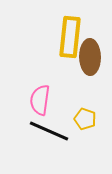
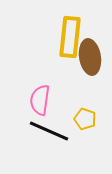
brown ellipse: rotated 8 degrees counterclockwise
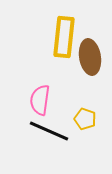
yellow rectangle: moved 6 px left
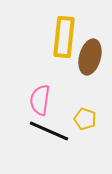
brown ellipse: rotated 24 degrees clockwise
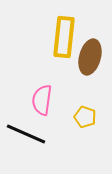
pink semicircle: moved 2 px right
yellow pentagon: moved 2 px up
black line: moved 23 px left, 3 px down
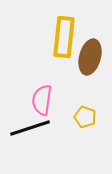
black line: moved 4 px right, 6 px up; rotated 42 degrees counterclockwise
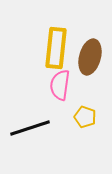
yellow rectangle: moved 8 px left, 11 px down
pink semicircle: moved 18 px right, 15 px up
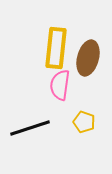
brown ellipse: moved 2 px left, 1 px down
yellow pentagon: moved 1 px left, 5 px down
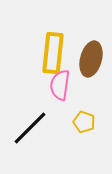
yellow rectangle: moved 3 px left, 5 px down
brown ellipse: moved 3 px right, 1 px down
black line: rotated 27 degrees counterclockwise
